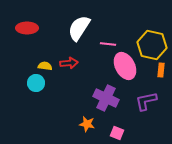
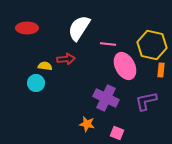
red arrow: moved 3 px left, 4 px up
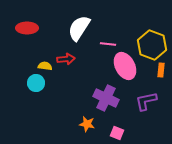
yellow hexagon: rotated 8 degrees clockwise
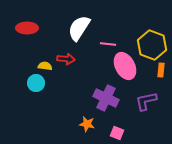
red arrow: rotated 12 degrees clockwise
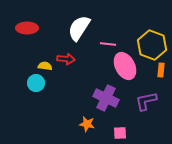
pink square: moved 3 px right; rotated 24 degrees counterclockwise
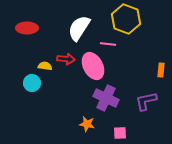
yellow hexagon: moved 26 px left, 26 px up
pink ellipse: moved 32 px left
cyan circle: moved 4 px left
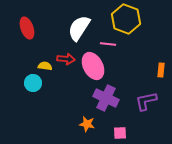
red ellipse: rotated 70 degrees clockwise
cyan circle: moved 1 px right
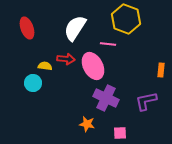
white semicircle: moved 4 px left
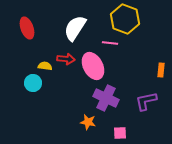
yellow hexagon: moved 1 px left
pink line: moved 2 px right, 1 px up
orange star: moved 1 px right, 2 px up
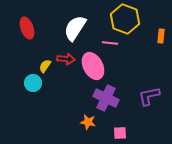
yellow semicircle: rotated 64 degrees counterclockwise
orange rectangle: moved 34 px up
purple L-shape: moved 3 px right, 5 px up
